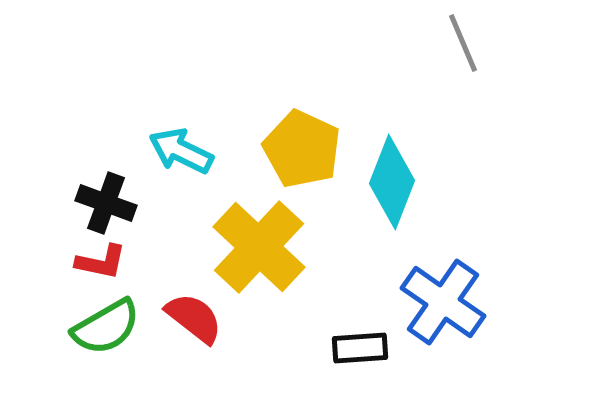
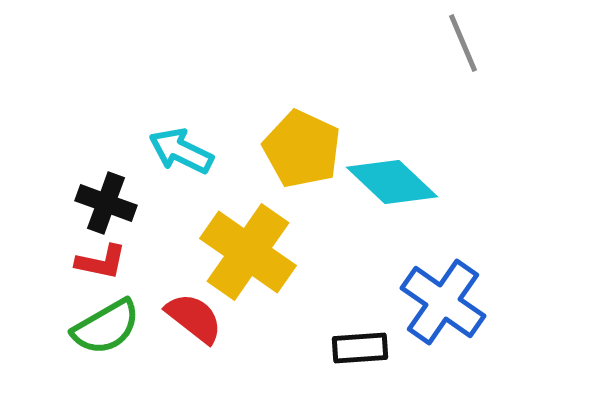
cyan diamond: rotated 68 degrees counterclockwise
yellow cross: moved 11 px left, 5 px down; rotated 8 degrees counterclockwise
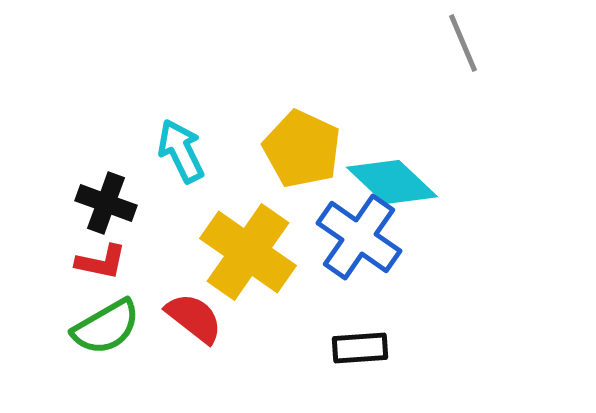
cyan arrow: rotated 38 degrees clockwise
blue cross: moved 84 px left, 65 px up
